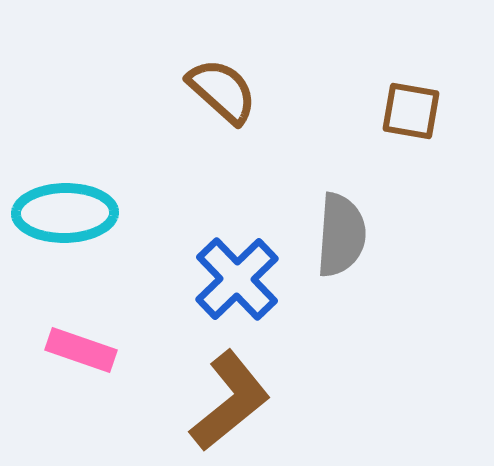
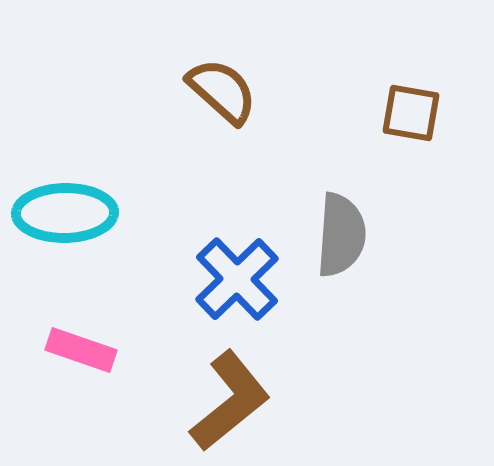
brown square: moved 2 px down
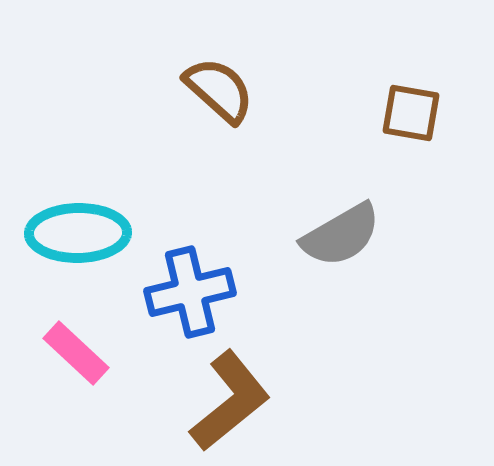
brown semicircle: moved 3 px left, 1 px up
cyan ellipse: moved 13 px right, 20 px down
gray semicircle: rotated 56 degrees clockwise
blue cross: moved 47 px left, 13 px down; rotated 30 degrees clockwise
pink rectangle: moved 5 px left, 3 px down; rotated 24 degrees clockwise
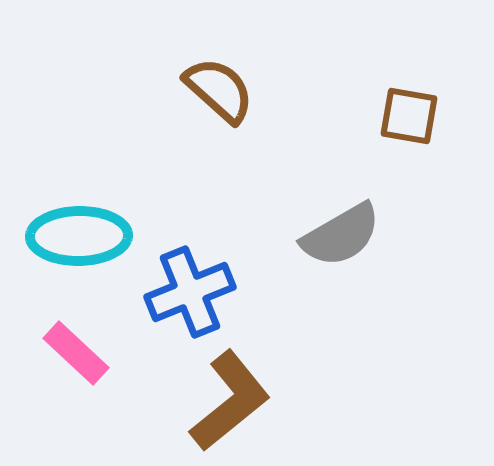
brown square: moved 2 px left, 3 px down
cyan ellipse: moved 1 px right, 3 px down
blue cross: rotated 8 degrees counterclockwise
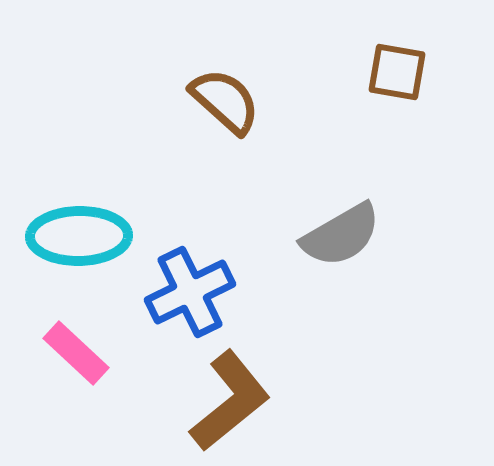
brown semicircle: moved 6 px right, 11 px down
brown square: moved 12 px left, 44 px up
blue cross: rotated 4 degrees counterclockwise
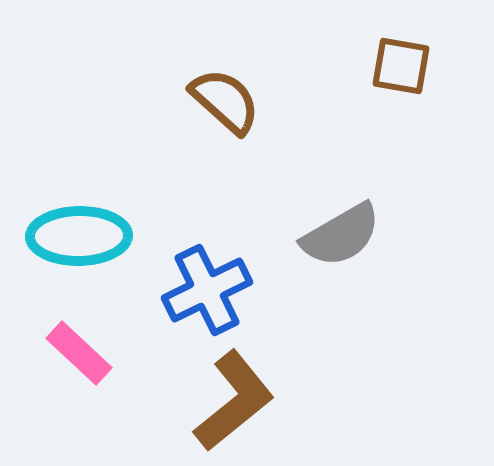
brown square: moved 4 px right, 6 px up
blue cross: moved 17 px right, 2 px up
pink rectangle: moved 3 px right
brown L-shape: moved 4 px right
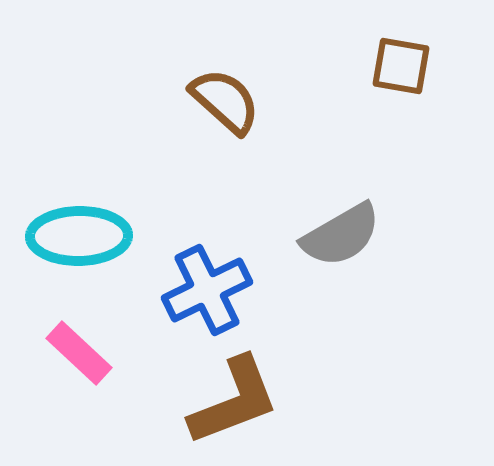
brown L-shape: rotated 18 degrees clockwise
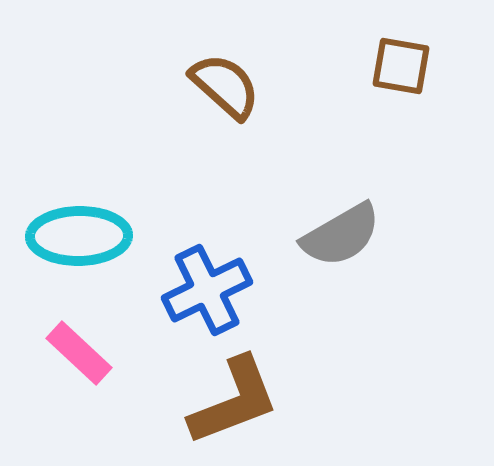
brown semicircle: moved 15 px up
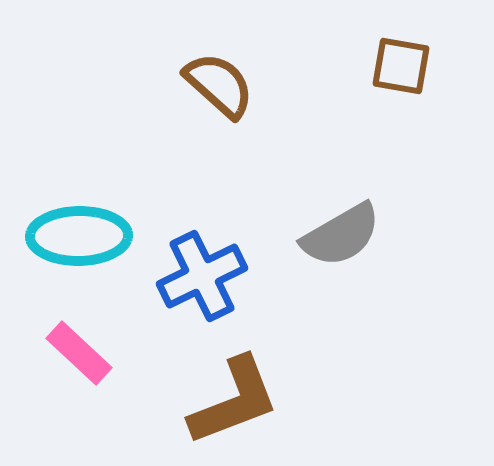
brown semicircle: moved 6 px left, 1 px up
blue cross: moved 5 px left, 14 px up
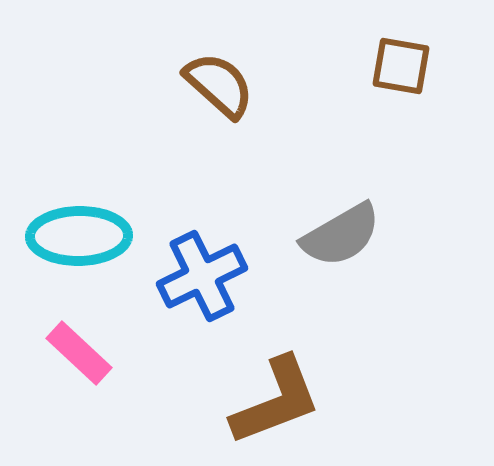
brown L-shape: moved 42 px right
